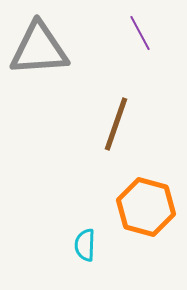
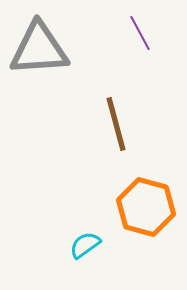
brown line: rotated 34 degrees counterclockwise
cyan semicircle: rotated 52 degrees clockwise
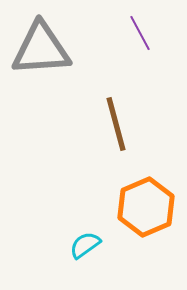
gray triangle: moved 2 px right
orange hexagon: rotated 22 degrees clockwise
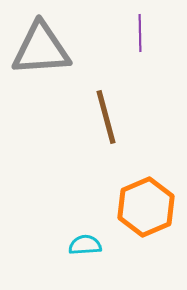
purple line: rotated 27 degrees clockwise
brown line: moved 10 px left, 7 px up
cyan semicircle: rotated 32 degrees clockwise
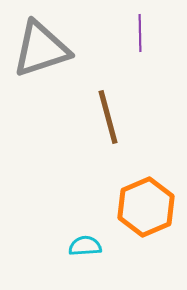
gray triangle: rotated 14 degrees counterclockwise
brown line: moved 2 px right
cyan semicircle: moved 1 px down
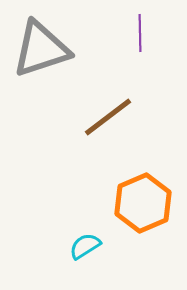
brown line: rotated 68 degrees clockwise
orange hexagon: moved 3 px left, 4 px up
cyan semicircle: rotated 28 degrees counterclockwise
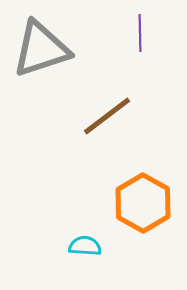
brown line: moved 1 px left, 1 px up
orange hexagon: rotated 8 degrees counterclockwise
cyan semicircle: rotated 36 degrees clockwise
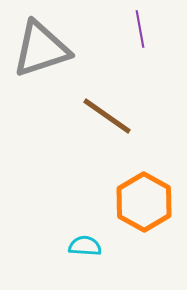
purple line: moved 4 px up; rotated 9 degrees counterclockwise
brown line: rotated 72 degrees clockwise
orange hexagon: moved 1 px right, 1 px up
